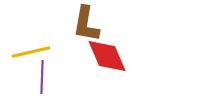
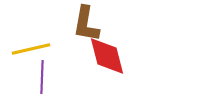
yellow line: moved 3 px up
red diamond: rotated 9 degrees clockwise
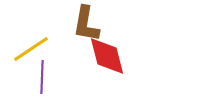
yellow line: rotated 21 degrees counterclockwise
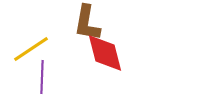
brown L-shape: moved 1 px right, 1 px up
red diamond: moved 2 px left, 3 px up
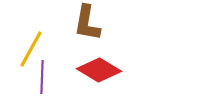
yellow line: rotated 27 degrees counterclockwise
red diamond: moved 6 px left, 17 px down; rotated 45 degrees counterclockwise
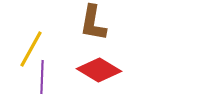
brown L-shape: moved 6 px right
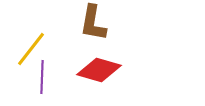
yellow line: rotated 9 degrees clockwise
red diamond: rotated 15 degrees counterclockwise
